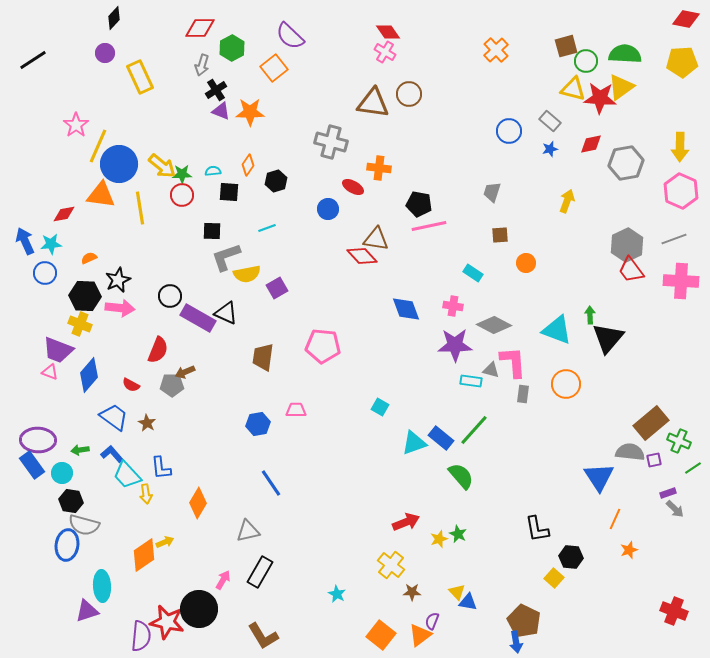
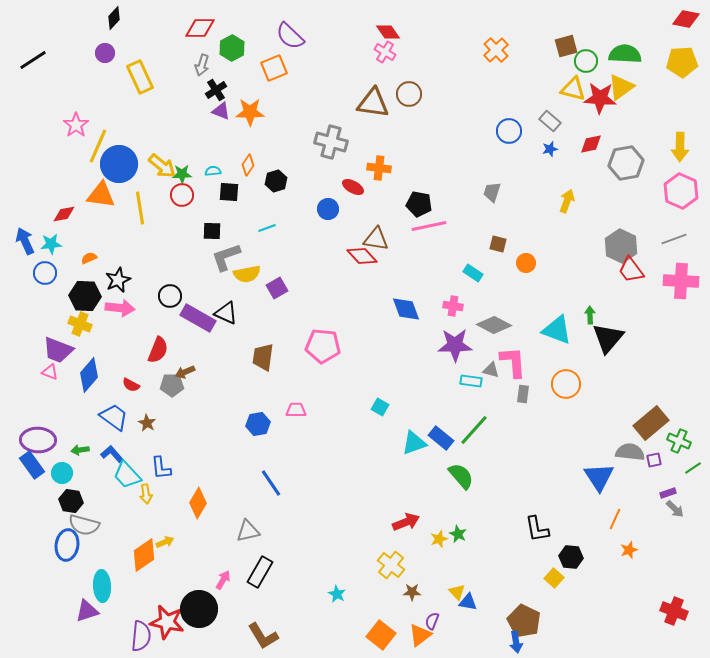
orange square at (274, 68): rotated 16 degrees clockwise
brown square at (500, 235): moved 2 px left, 9 px down; rotated 18 degrees clockwise
gray hexagon at (627, 245): moved 6 px left, 1 px down; rotated 8 degrees counterclockwise
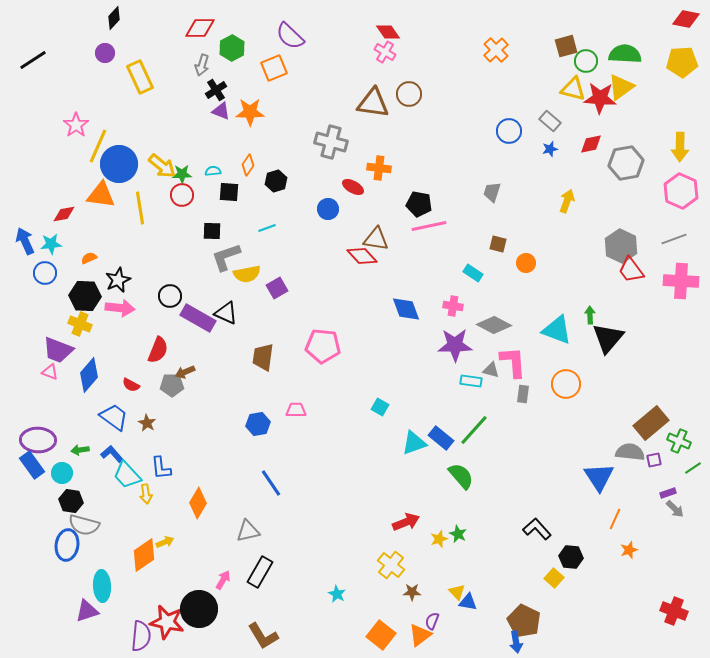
black L-shape at (537, 529): rotated 148 degrees clockwise
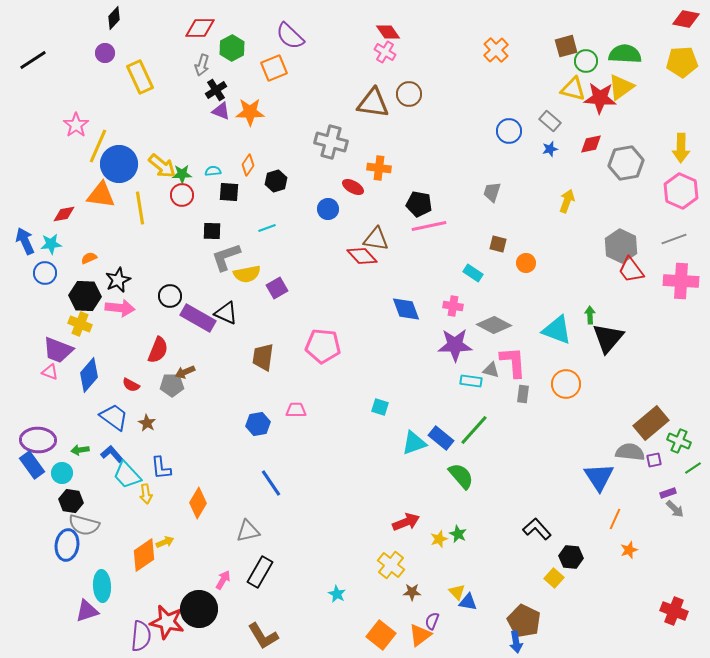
yellow arrow at (680, 147): moved 1 px right, 1 px down
cyan square at (380, 407): rotated 12 degrees counterclockwise
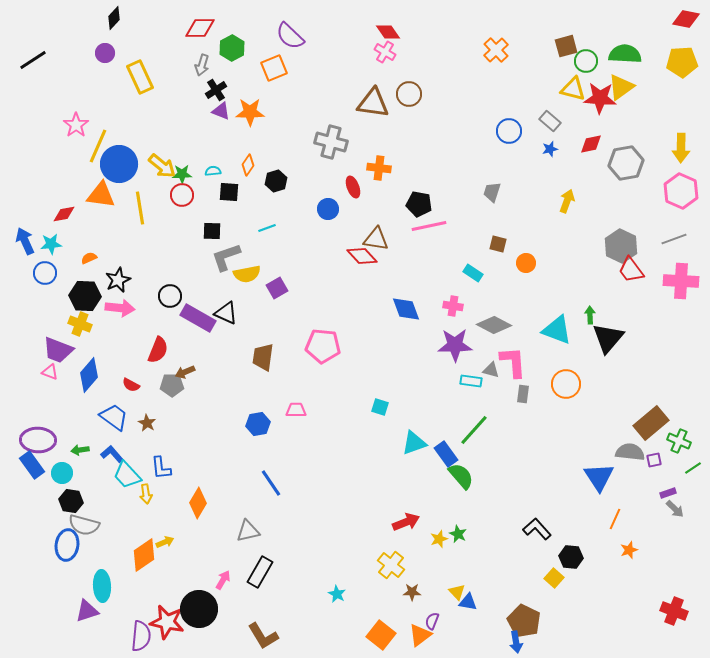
red ellipse at (353, 187): rotated 40 degrees clockwise
blue rectangle at (441, 438): moved 5 px right, 16 px down; rotated 15 degrees clockwise
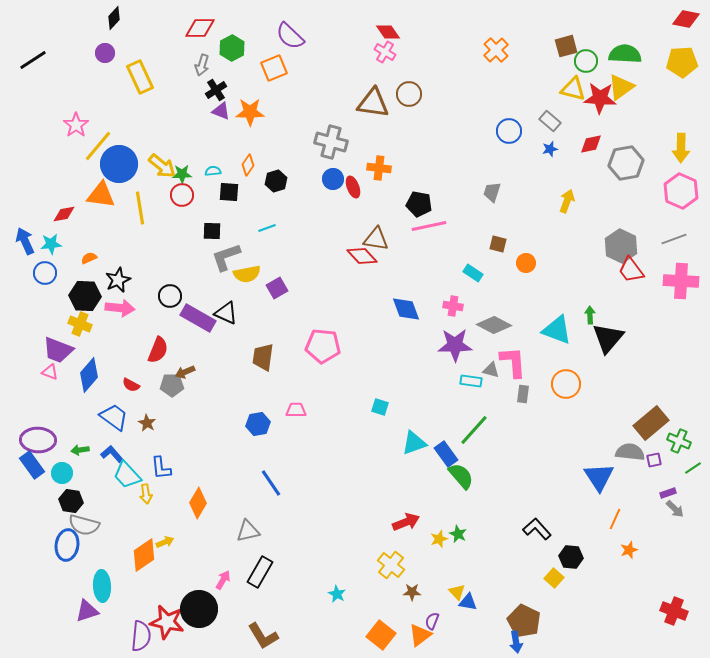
yellow line at (98, 146): rotated 16 degrees clockwise
blue circle at (328, 209): moved 5 px right, 30 px up
